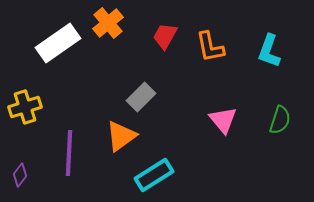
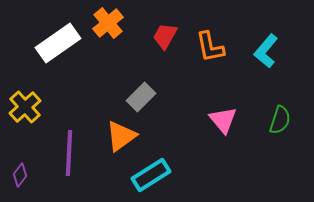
cyan L-shape: moved 3 px left; rotated 20 degrees clockwise
yellow cross: rotated 24 degrees counterclockwise
cyan rectangle: moved 3 px left
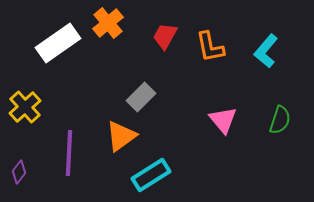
purple diamond: moved 1 px left, 3 px up
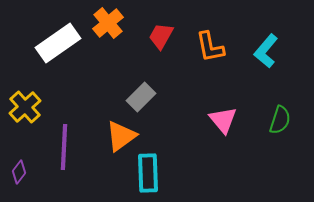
red trapezoid: moved 4 px left
purple line: moved 5 px left, 6 px up
cyan rectangle: moved 3 px left, 2 px up; rotated 60 degrees counterclockwise
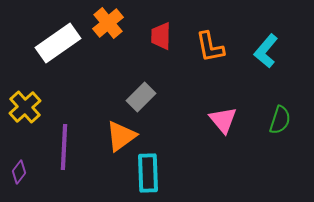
red trapezoid: rotated 28 degrees counterclockwise
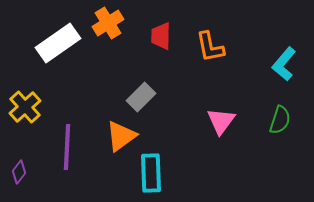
orange cross: rotated 8 degrees clockwise
cyan L-shape: moved 18 px right, 13 px down
pink triangle: moved 2 px left, 1 px down; rotated 16 degrees clockwise
purple line: moved 3 px right
cyan rectangle: moved 3 px right
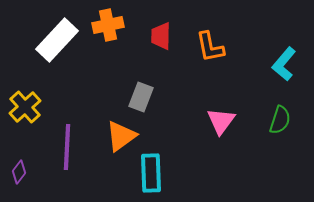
orange cross: moved 2 px down; rotated 20 degrees clockwise
white rectangle: moved 1 px left, 3 px up; rotated 12 degrees counterclockwise
gray rectangle: rotated 24 degrees counterclockwise
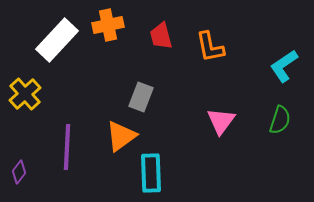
red trapezoid: rotated 16 degrees counterclockwise
cyan L-shape: moved 2 px down; rotated 16 degrees clockwise
yellow cross: moved 13 px up
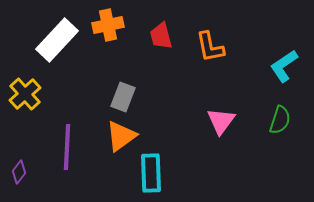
gray rectangle: moved 18 px left
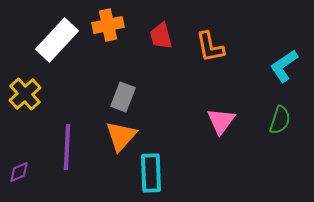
orange triangle: rotated 12 degrees counterclockwise
purple diamond: rotated 30 degrees clockwise
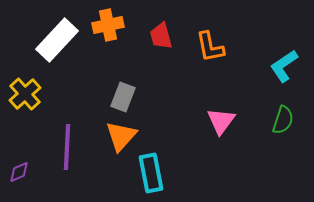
green semicircle: moved 3 px right
cyan rectangle: rotated 9 degrees counterclockwise
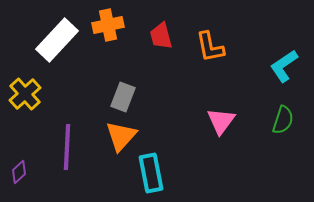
purple diamond: rotated 20 degrees counterclockwise
